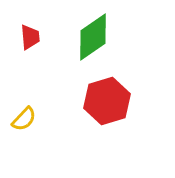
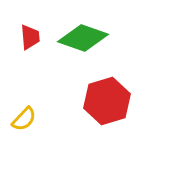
green diamond: moved 10 px left, 1 px down; rotated 54 degrees clockwise
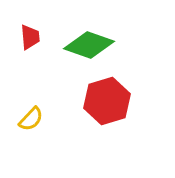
green diamond: moved 6 px right, 7 px down
yellow semicircle: moved 7 px right
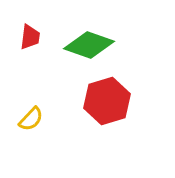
red trapezoid: rotated 12 degrees clockwise
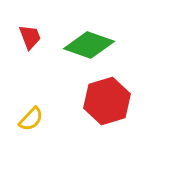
red trapezoid: rotated 28 degrees counterclockwise
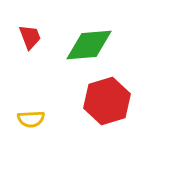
green diamond: rotated 24 degrees counterclockwise
yellow semicircle: rotated 44 degrees clockwise
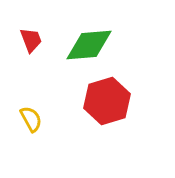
red trapezoid: moved 1 px right, 3 px down
yellow semicircle: rotated 116 degrees counterclockwise
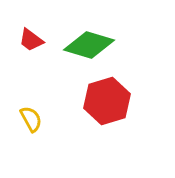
red trapezoid: rotated 148 degrees clockwise
green diamond: rotated 21 degrees clockwise
